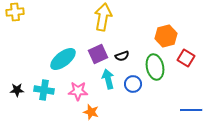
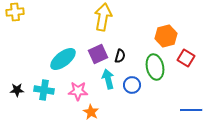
black semicircle: moved 2 px left; rotated 56 degrees counterclockwise
blue circle: moved 1 px left, 1 px down
orange star: rotated 14 degrees clockwise
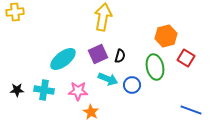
cyan arrow: rotated 126 degrees clockwise
blue line: rotated 20 degrees clockwise
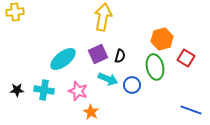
orange hexagon: moved 4 px left, 3 px down
pink star: rotated 18 degrees clockwise
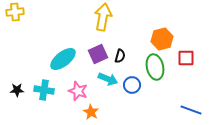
red square: rotated 30 degrees counterclockwise
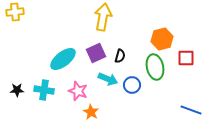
purple square: moved 2 px left, 1 px up
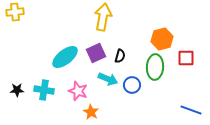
cyan ellipse: moved 2 px right, 2 px up
green ellipse: rotated 15 degrees clockwise
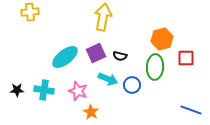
yellow cross: moved 15 px right
black semicircle: rotated 88 degrees clockwise
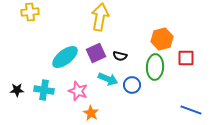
yellow arrow: moved 3 px left
orange star: moved 1 px down
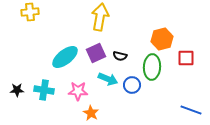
green ellipse: moved 3 px left
pink star: rotated 18 degrees counterclockwise
